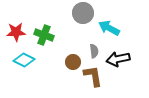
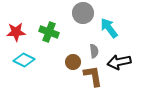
cyan arrow: rotated 25 degrees clockwise
green cross: moved 5 px right, 3 px up
black arrow: moved 1 px right, 3 px down
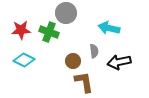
gray circle: moved 17 px left
cyan arrow: rotated 40 degrees counterclockwise
red star: moved 5 px right, 2 px up
brown circle: moved 1 px up
brown L-shape: moved 9 px left, 6 px down
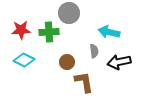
gray circle: moved 3 px right
cyan arrow: moved 4 px down
green cross: rotated 24 degrees counterclockwise
brown circle: moved 6 px left, 1 px down
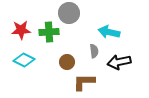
brown L-shape: rotated 80 degrees counterclockwise
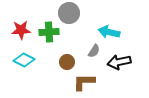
gray semicircle: rotated 40 degrees clockwise
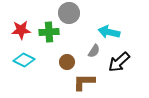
black arrow: rotated 30 degrees counterclockwise
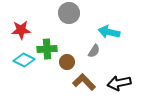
green cross: moved 2 px left, 17 px down
black arrow: moved 21 px down; rotated 30 degrees clockwise
brown L-shape: rotated 45 degrees clockwise
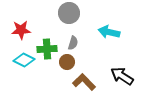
gray semicircle: moved 21 px left, 8 px up; rotated 16 degrees counterclockwise
black arrow: moved 3 px right, 7 px up; rotated 45 degrees clockwise
